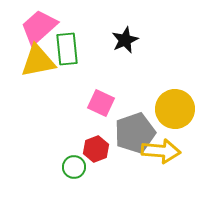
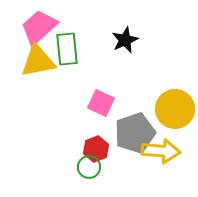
green circle: moved 15 px right
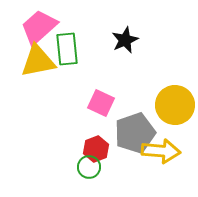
yellow circle: moved 4 px up
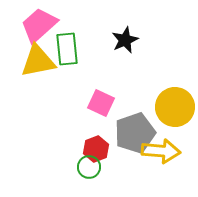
pink trapezoid: moved 2 px up
yellow circle: moved 2 px down
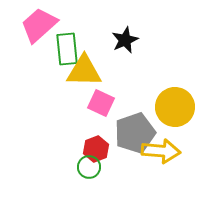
yellow triangle: moved 46 px right, 10 px down; rotated 12 degrees clockwise
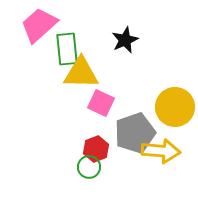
yellow triangle: moved 3 px left, 2 px down
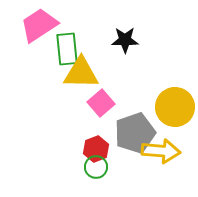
pink trapezoid: rotated 9 degrees clockwise
black star: rotated 24 degrees clockwise
pink square: rotated 24 degrees clockwise
green circle: moved 7 px right
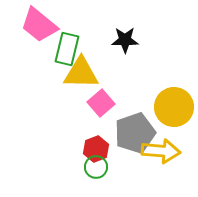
pink trapezoid: rotated 108 degrees counterclockwise
green rectangle: rotated 20 degrees clockwise
yellow circle: moved 1 px left
